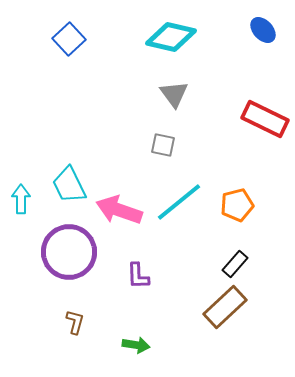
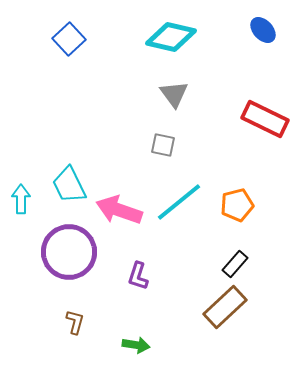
purple L-shape: rotated 20 degrees clockwise
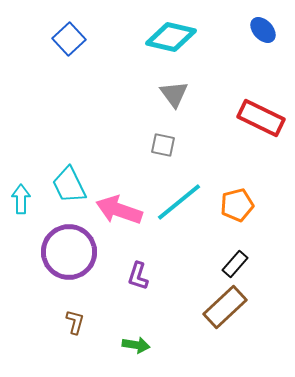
red rectangle: moved 4 px left, 1 px up
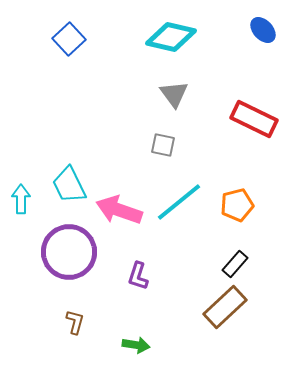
red rectangle: moved 7 px left, 1 px down
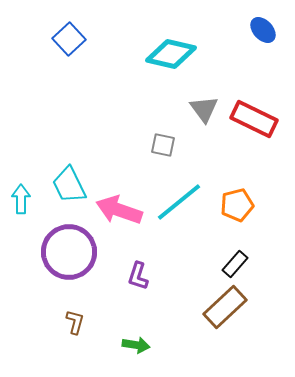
cyan diamond: moved 17 px down
gray triangle: moved 30 px right, 15 px down
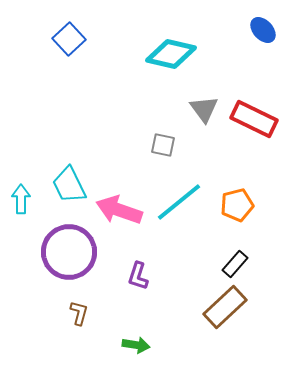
brown L-shape: moved 4 px right, 9 px up
